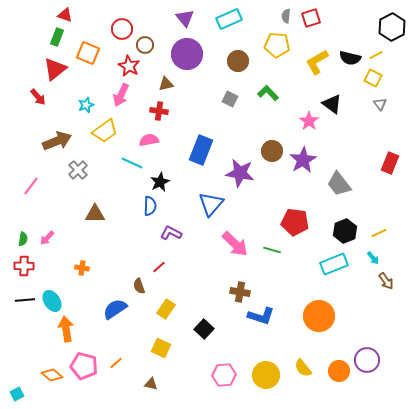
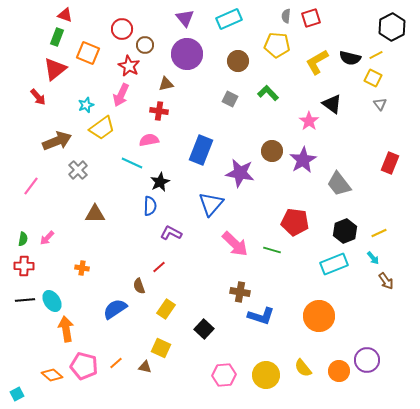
yellow trapezoid at (105, 131): moved 3 px left, 3 px up
brown triangle at (151, 384): moved 6 px left, 17 px up
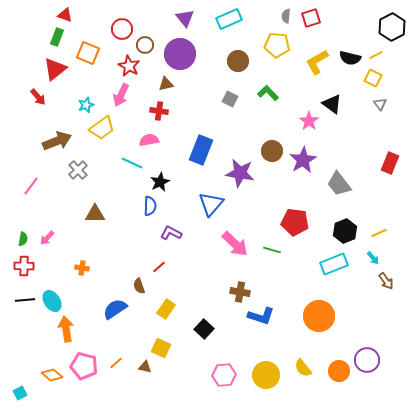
purple circle at (187, 54): moved 7 px left
cyan square at (17, 394): moved 3 px right, 1 px up
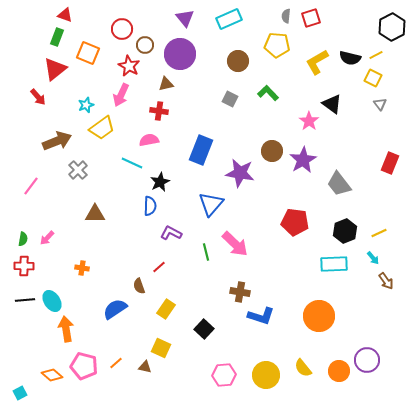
green line at (272, 250): moved 66 px left, 2 px down; rotated 60 degrees clockwise
cyan rectangle at (334, 264): rotated 20 degrees clockwise
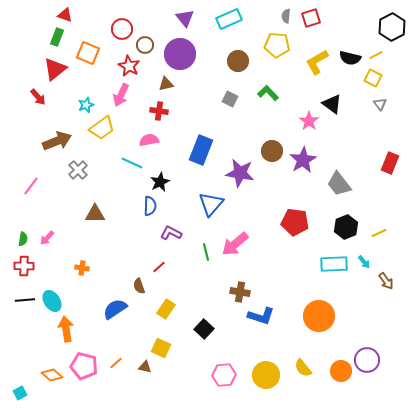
black hexagon at (345, 231): moved 1 px right, 4 px up
pink arrow at (235, 244): rotated 96 degrees clockwise
cyan arrow at (373, 258): moved 9 px left, 4 px down
orange circle at (339, 371): moved 2 px right
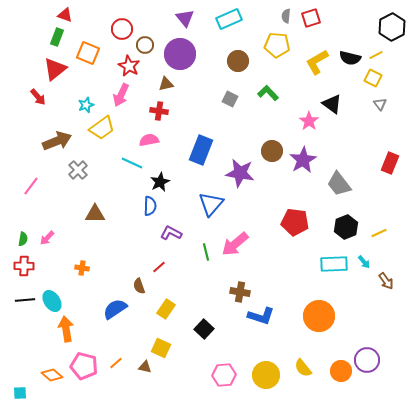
cyan square at (20, 393): rotated 24 degrees clockwise
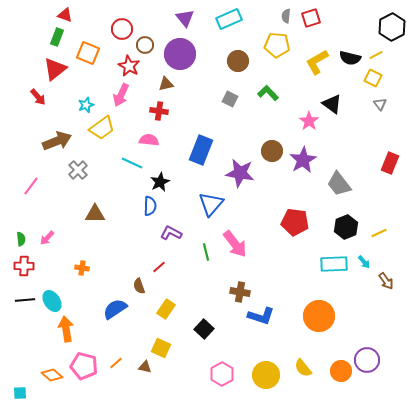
pink semicircle at (149, 140): rotated 18 degrees clockwise
green semicircle at (23, 239): moved 2 px left; rotated 16 degrees counterclockwise
pink arrow at (235, 244): rotated 88 degrees counterclockwise
pink hexagon at (224, 375): moved 2 px left, 1 px up; rotated 25 degrees counterclockwise
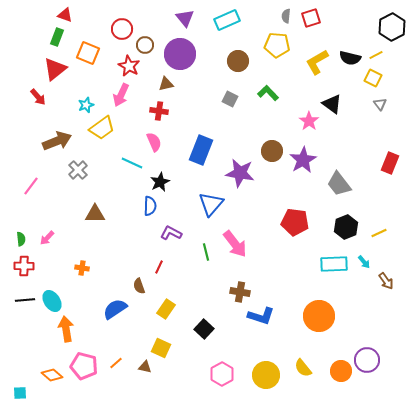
cyan rectangle at (229, 19): moved 2 px left, 1 px down
pink semicircle at (149, 140): moved 5 px right, 2 px down; rotated 60 degrees clockwise
red line at (159, 267): rotated 24 degrees counterclockwise
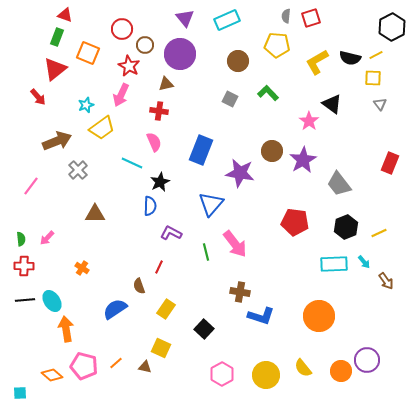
yellow square at (373, 78): rotated 24 degrees counterclockwise
orange cross at (82, 268): rotated 24 degrees clockwise
